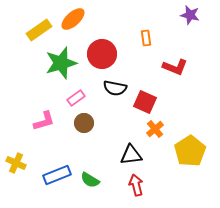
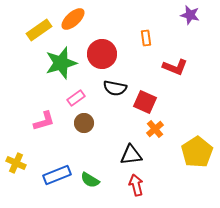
yellow pentagon: moved 7 px right, 1 px down
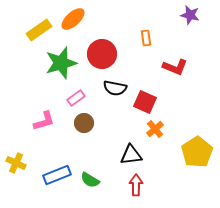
red arrow: rotated 15 degrees clockwise
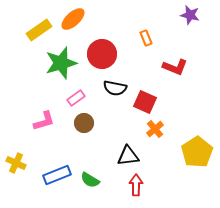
orange rectangle: rotated 14 degrees counterclockwise
black triangle: moved 3 px left, 1 px down
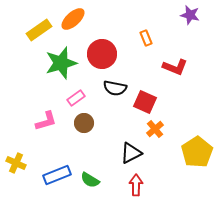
pink L-shape: moved 2 px right
black triangle: moved 3 px right, 3 px up; rotated 20 degrees counterclockwise
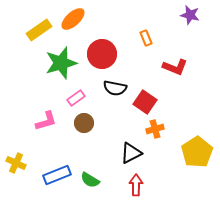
red square: rotated 10 degrees clockwise
orange cross: rotated 24 degrees clockwise
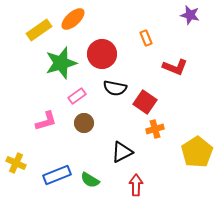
pink rectangle: moved 1 px right, 2 px up
black triangle: moved 9 px left, 1 px up
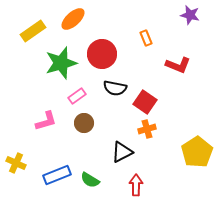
yellow rectangle: moved 6 px left, 1 px down
red L-shape: moved 3 px right, 2 px up
orange cross: moved 8 px left
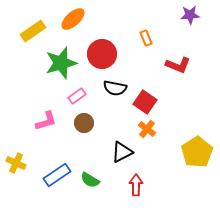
purple star: rotated 18 degrees counterclockwise
orange cross: rotated 36 degrees counterclockwise
blue rectangle: rotated 12 degrees counterclockwise
